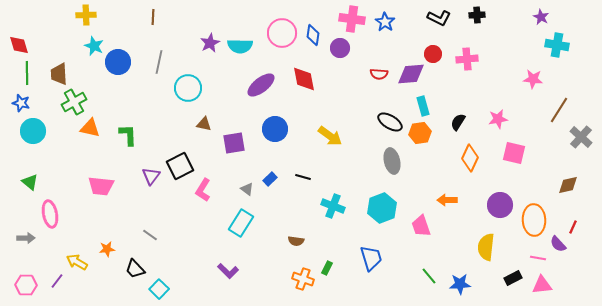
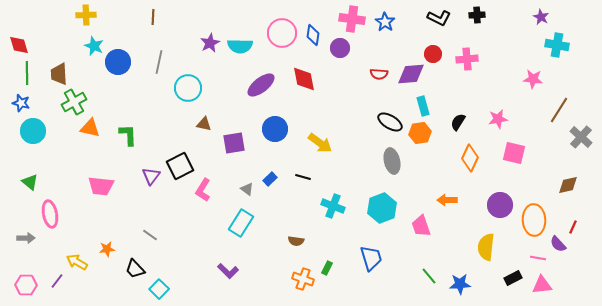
yellow arrow at (330, 136): moved 10 px left, 7 px down
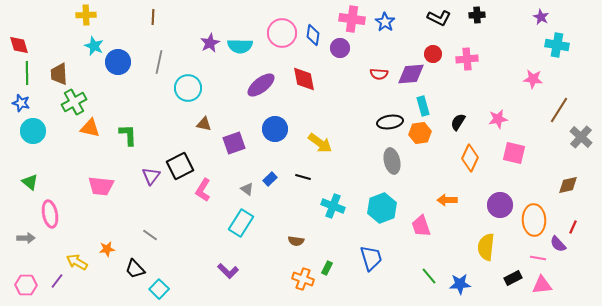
black ellipse at (390, 122): rotated 40 degrees counterclockwise
purple square at (234, 143): rotated 10 degrees counterclockwise
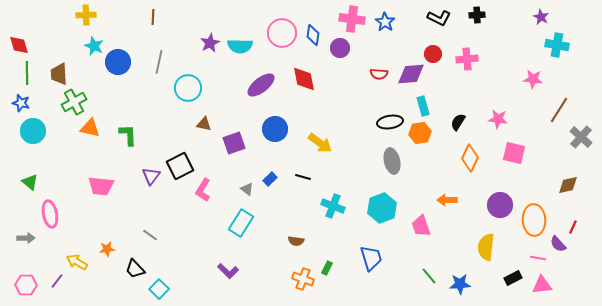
pink star at (498, 119): rotated 18 degrees clockwise
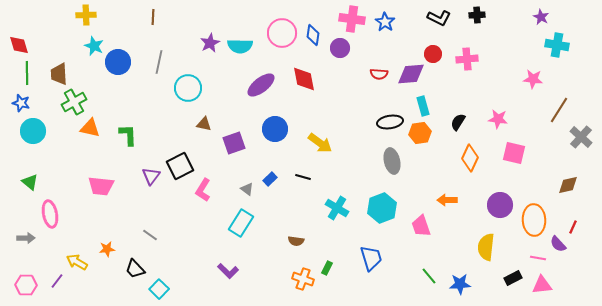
cyan cross at (333, 206): moved 4 px right, 2 px down; rotated 10 degrees clockwise
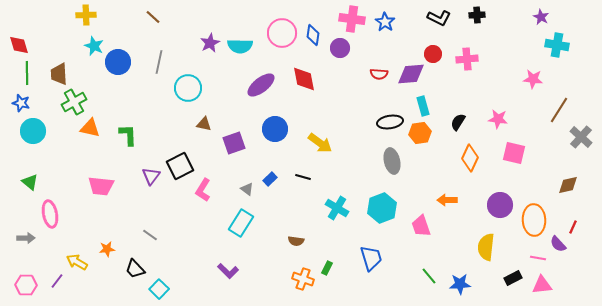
brown line at (153, 17): rotated 49 degrees counterclockwise
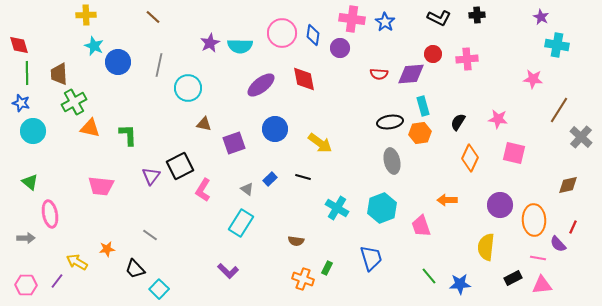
gray line at (159, 62): moved 3 px down
